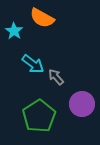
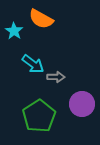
orange semicircle: moved 1 px left, 1 px down
gray arrow: rotated 132 degrees clockwise
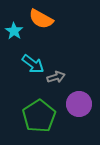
gray arrow: rotated 18 degrees counterclockwise
purple circle: moved 3 px left
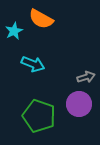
cyan star: rotated 12 degrees clockwise
cyan arrow: rotated 15 degrees counterclockwise
gray arrow: moved 30 px right
green pentagon: rotated 20 degrees counterclockwise
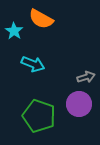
cyan star: rotated 12 degrees counterclockwise
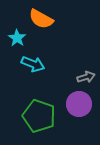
cyan star: moved 3 px right, 7 px down
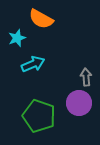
cyan star: rotated 18 degrees clockwise
cyan arrow: rotated 45 degrees counterclockwise
gray arrow: rotated 78 degrees counterclockwise
purple circle: moved 1 px up
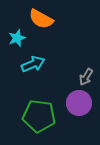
gray arrow: rotated 144 degrees counterclockwise
green pentagon: rotated 12 degrees counterclockwise
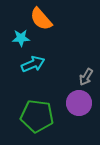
orange semicircle: rotated 20 degrees clockwise
cyan star: moved 4 px right; rotated 18 degrees clockwise
green pentagon: moved 2 px left
